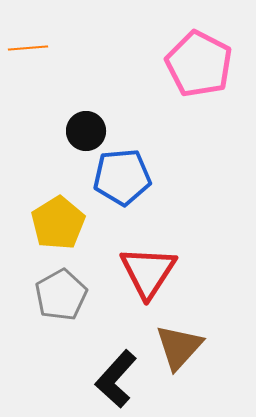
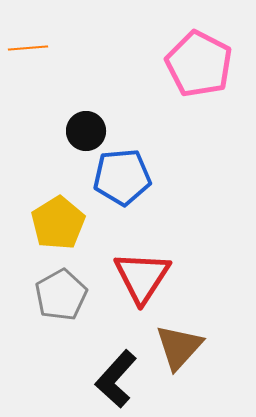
red triangle: moved 6 px left, 5 px down
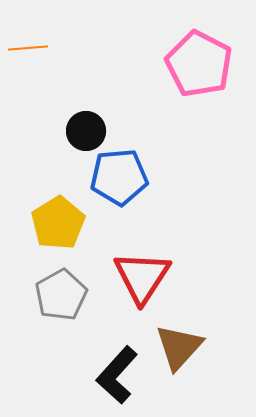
blue pentagon: moved 3 px left
black L-shape: moved 1 px right, 4 px up
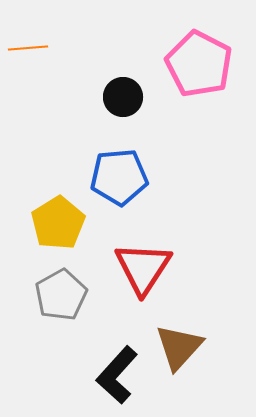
black circle: moved 37 px right, 34 px up
red triangle: moved 1 px right, 9 px up
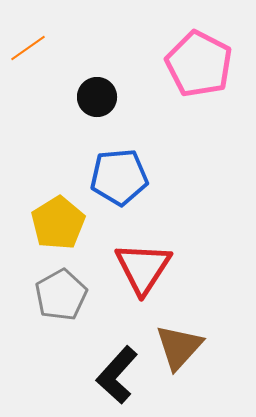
orange line: rotated 30 degrees counterclockwise
black circle: moved 26 px left
